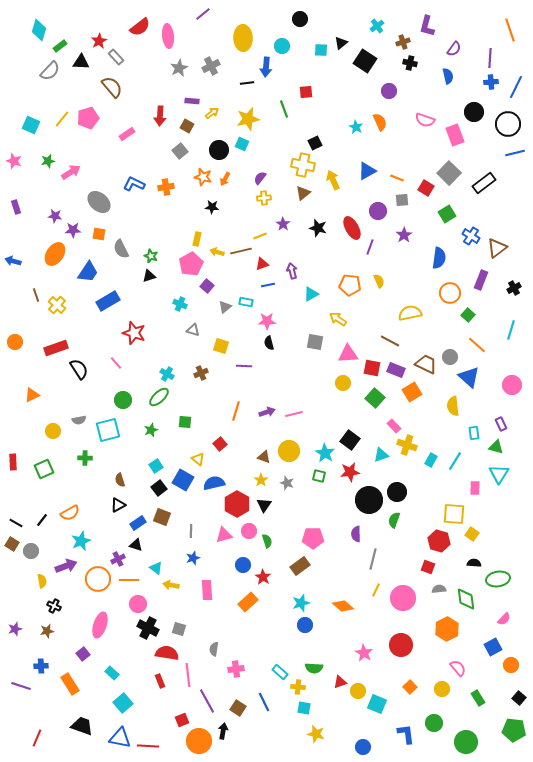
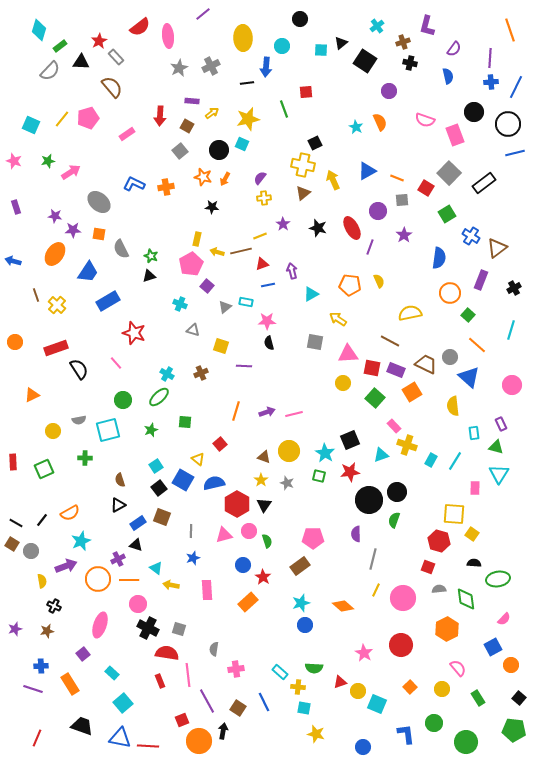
black square at (350, 440): rotated 30 degrees clockwise
purple line at (21, 686): moved 12 px right, 3 px down
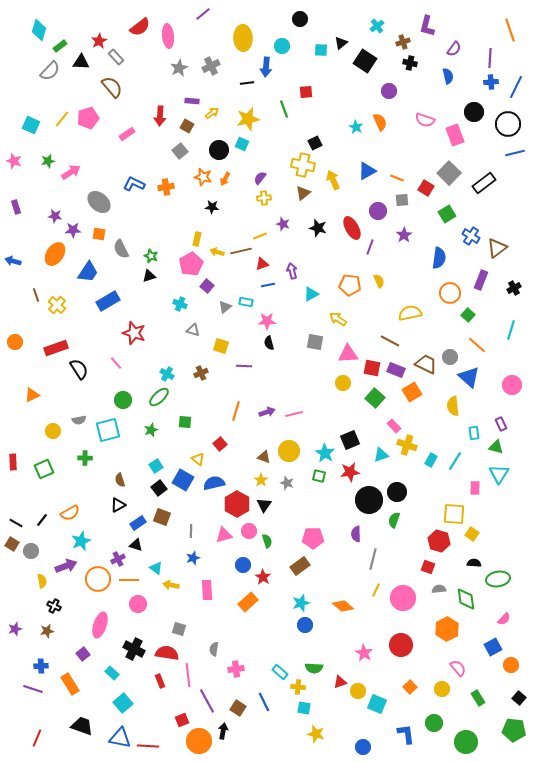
purple star at (283, 224): rotated 16 degrees counterclockwise
black cross at (148, 628): moved 14 px left, 21 px down
